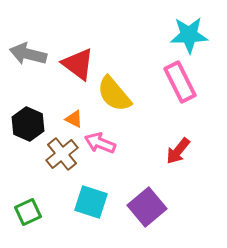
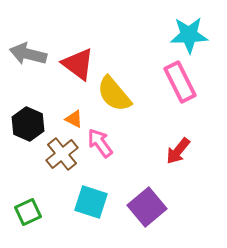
pink arrow: rotated 32 degrees clockwise
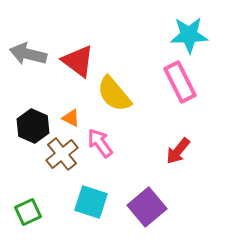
red triangle: moved 3 px up
orange triangle: moved 3 px left, 1 px up
black hexagon: moved 5 px right, 2 px down
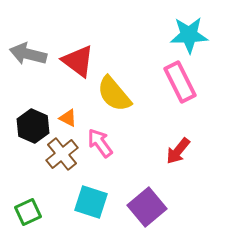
orange triangle: moved 3 px left
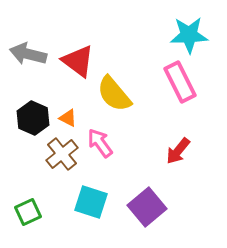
black hexagon: moved 8 px up
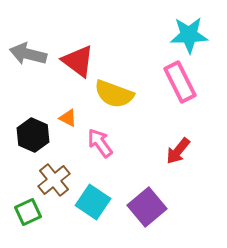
yellow semicircle: rotated 30 degrees counterclockwise
black hexagon: moved 17 px down
brown cross: moved 8 px left, 26 px down
cyan square: moved 2 px right; rotated 16 degrees clockwise
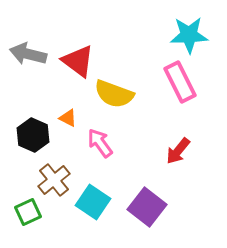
purple square: rotated 12 degrees counterclockwise
